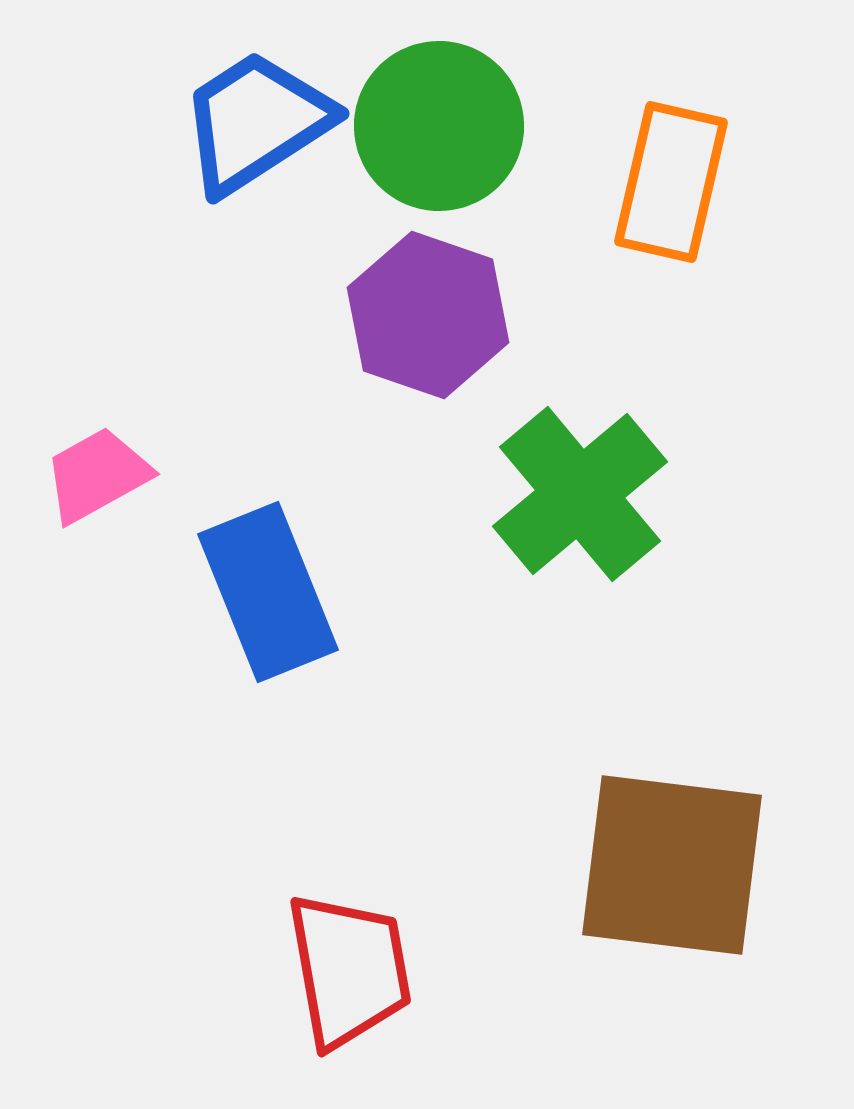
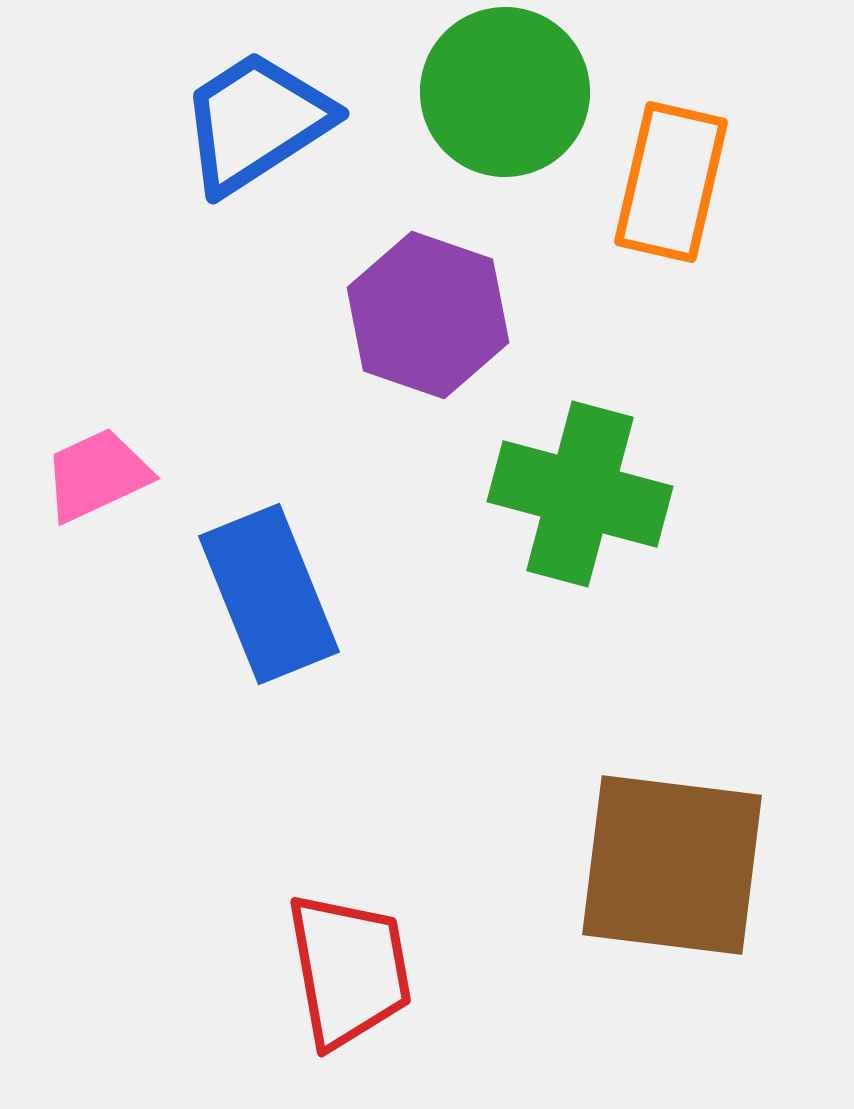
green circle: moved 66 px right, 34 px up
pink trapezoid: rotated 4 degrees clockwise
green cross: rotated 35 degrees counterclockwise
blue rectangle: moved 1 px right, 2 px down
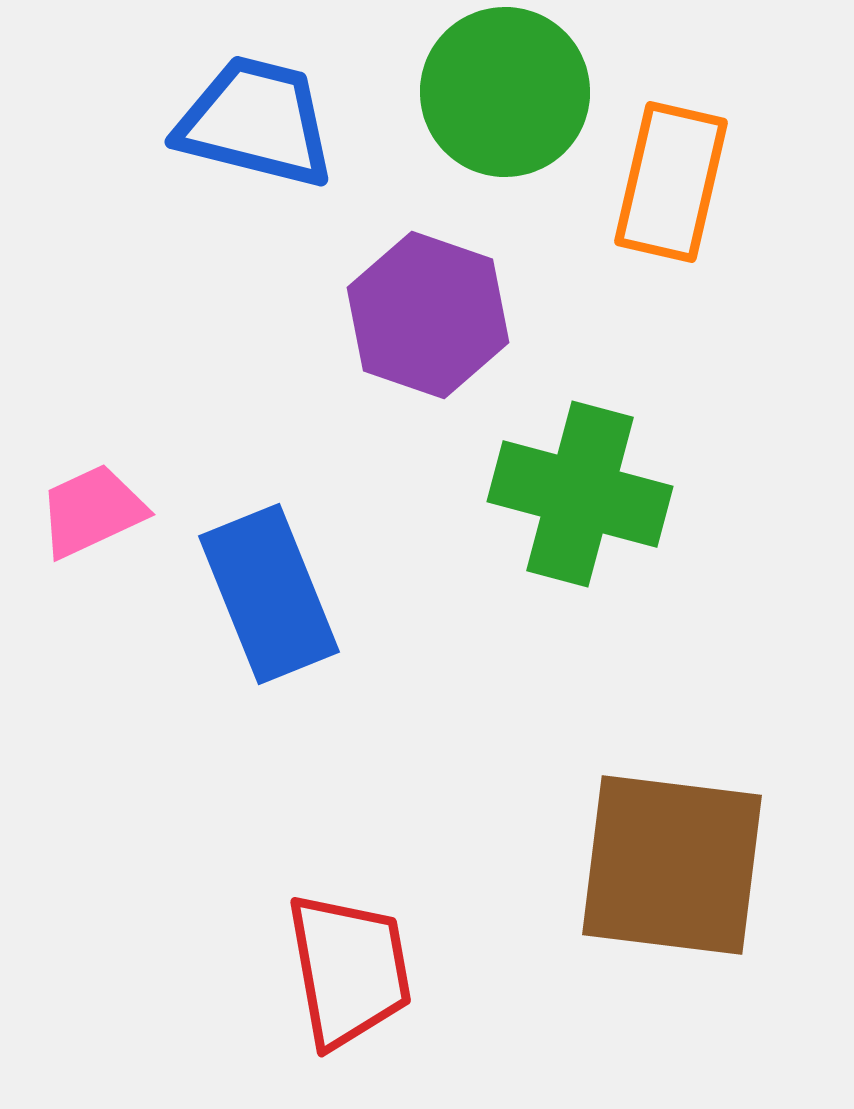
blue trapezoid: rotated 47 degrees clockwise
pink trapezoid: moved 5 px left, 36 px down
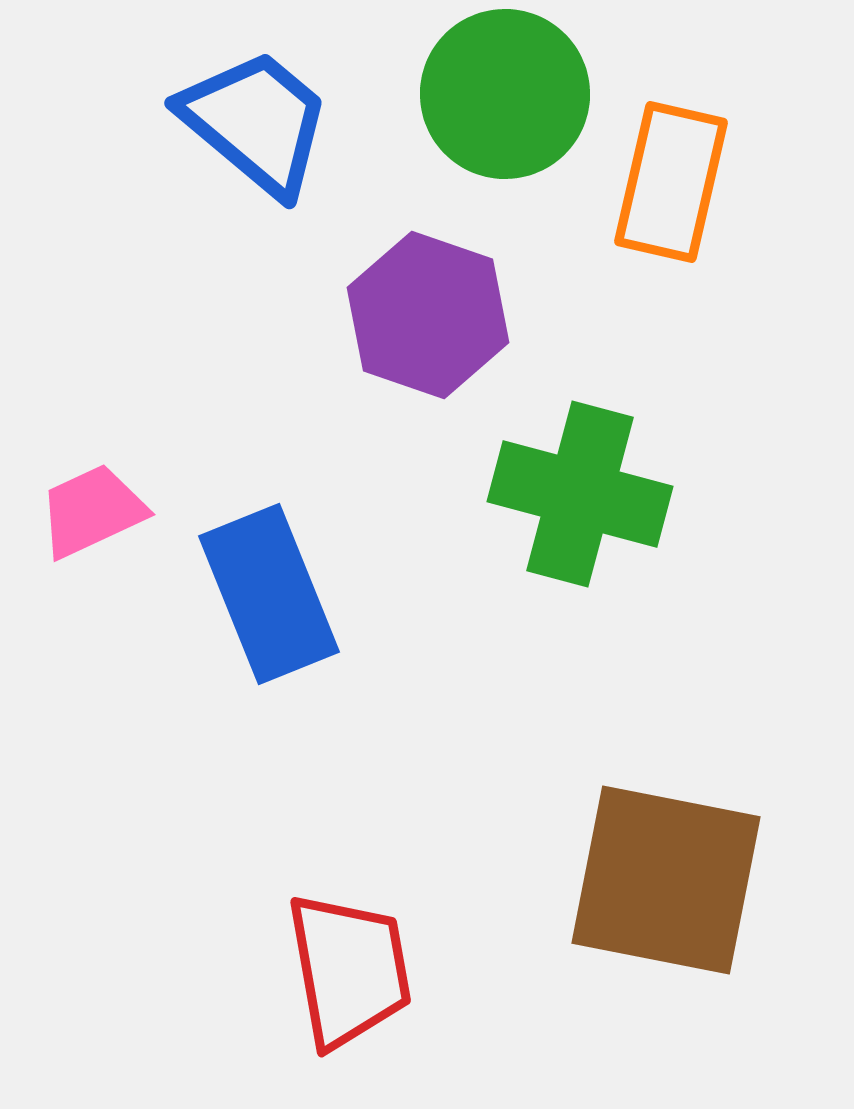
green circle: moved 2 px down
blue trapezoid: rotated 26 degrees clockwise
brown square: moved 6 px left, 15 px down; rotated 4 degrees clockwise
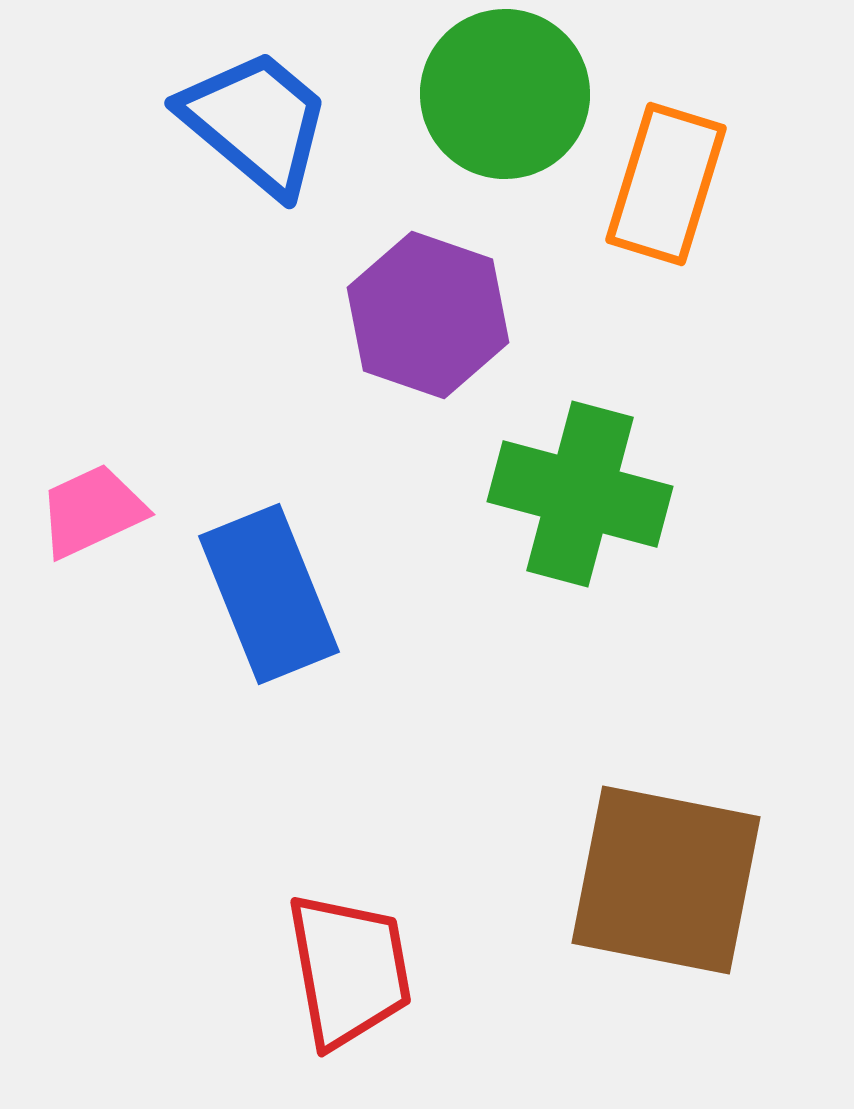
orange rectangle: moved 5 px left, 2 px down; rotated 4 degrees clockwise
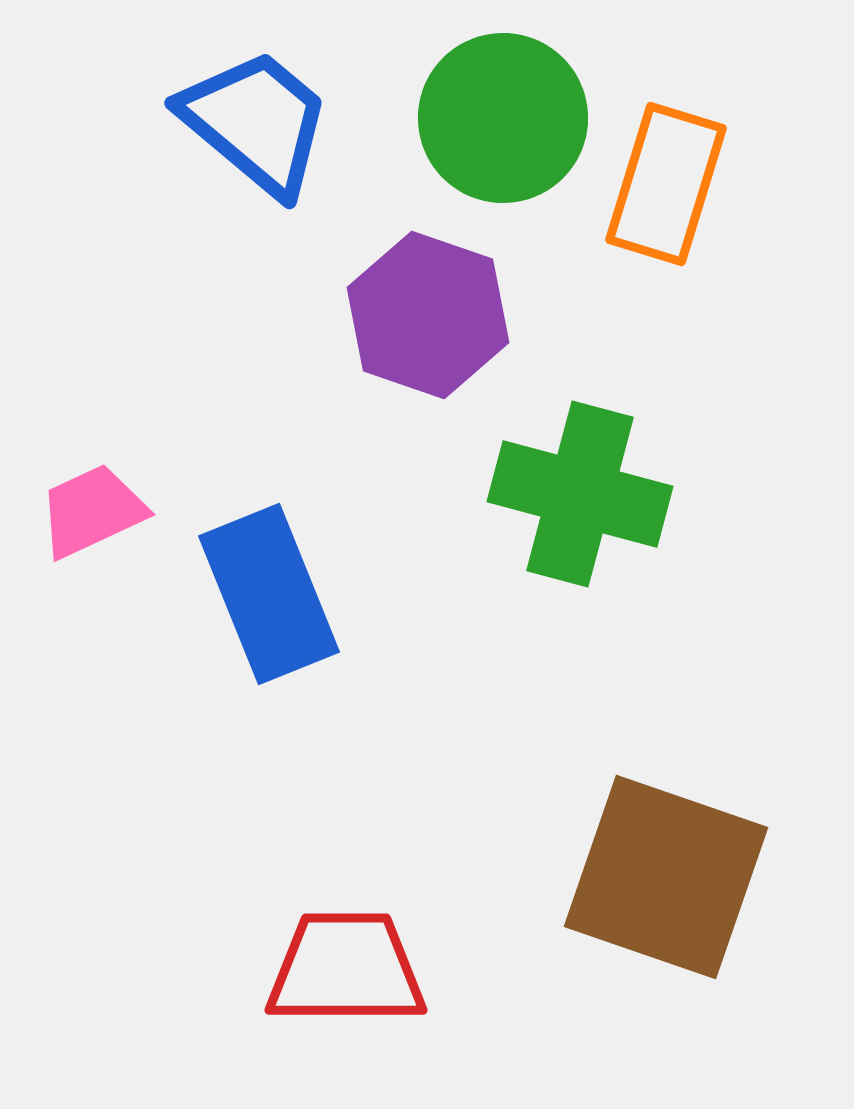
green circle: moved 2 px left, 24 px down
brown square: moved 3 px up; rotated 8 degrees clockwise
red trapezoid: moved 3 px left, 1 px up; rotated 80 degrees counterclockwise
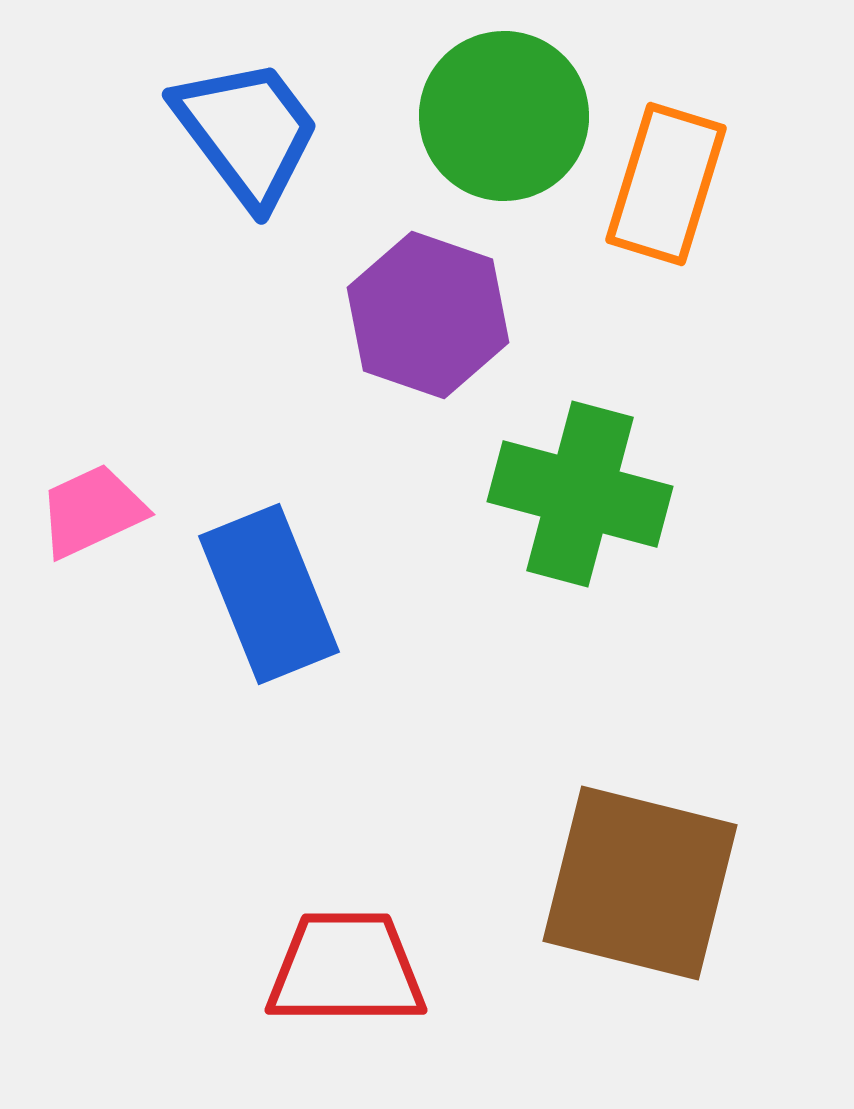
green circle: moved 1 px right, 2 px up
blue trapezoid: moved 9 px left, 10 px down; rotated 13 degrees clockwise
brown square: moved 26 px left, 6 px down; rotated 5 degrees counterclockwise
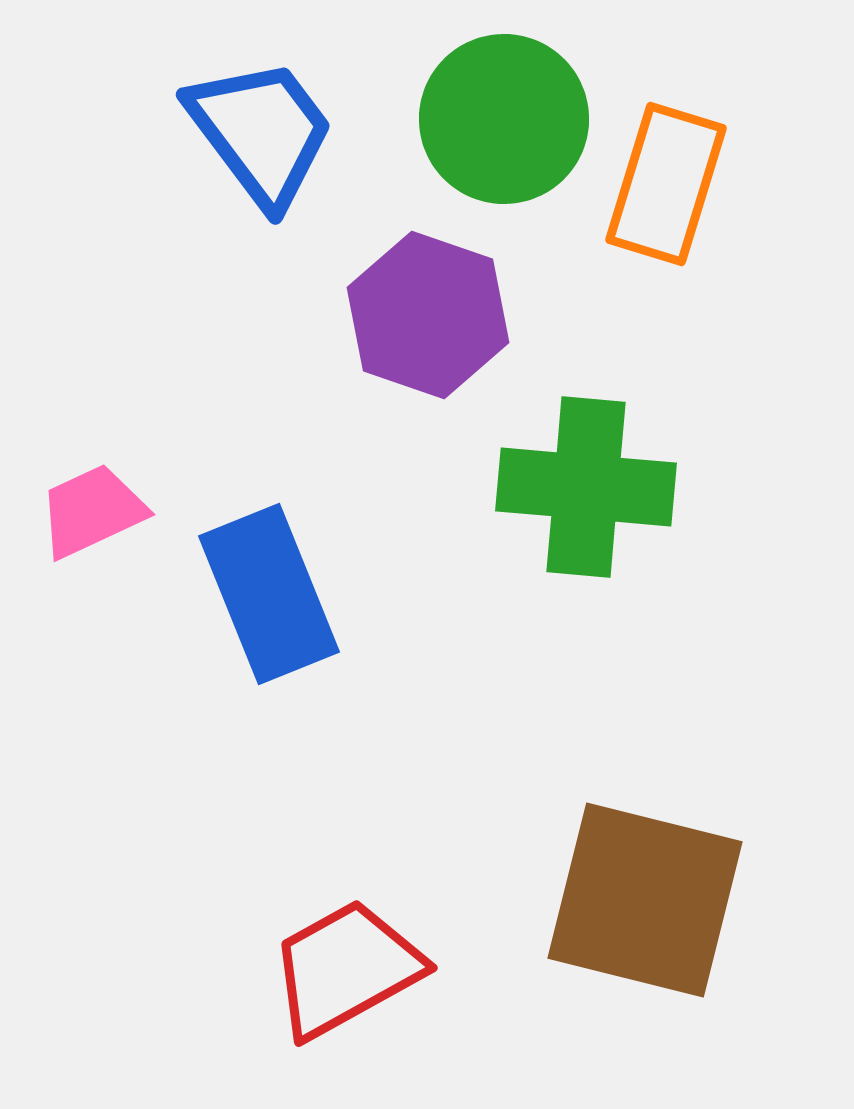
green circle: moved 3 px down
blue trapezoid: moved 14 px right
green cross: moved 6 px right, 7 px up; rotated 10 degrees counterclockwise
brown square: moved 5 px right, 17 px down
red trapezoid: rotated 29 degrees counterclockwise
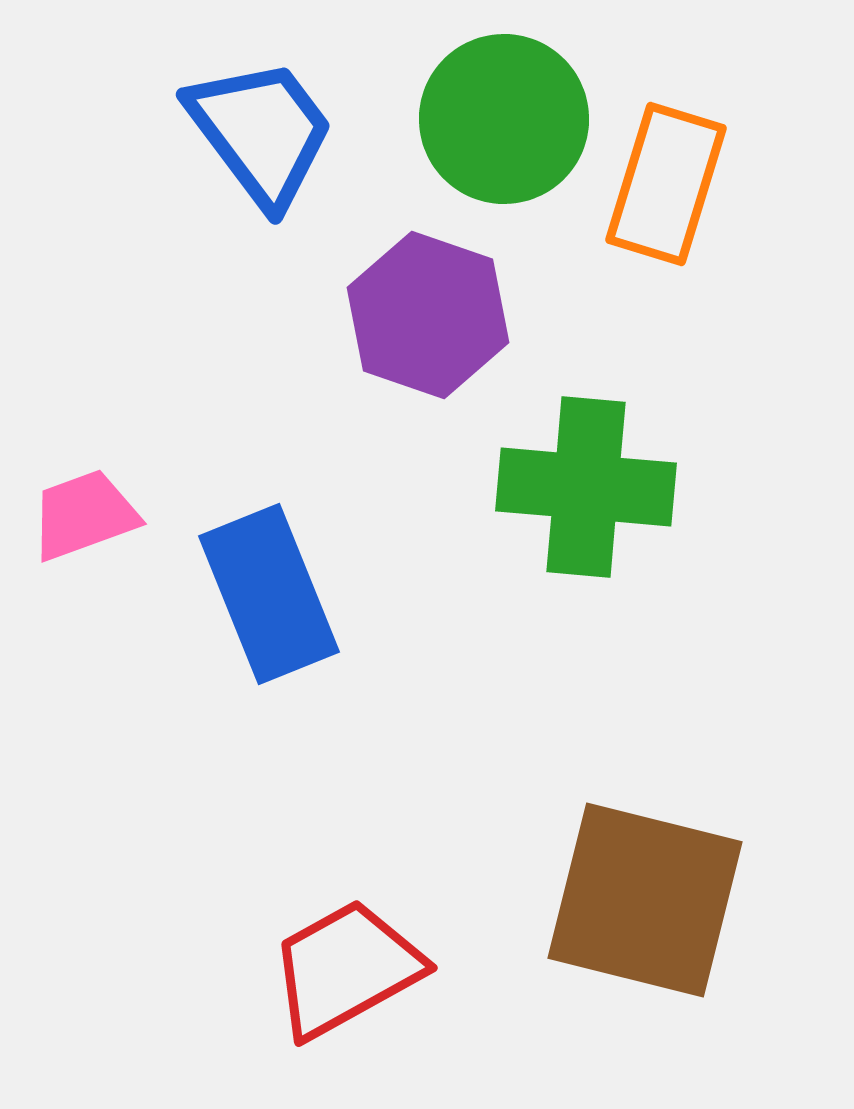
pink trapezoid: moved 8 px left, 4 px down; rotated 5 degrees clockwise
